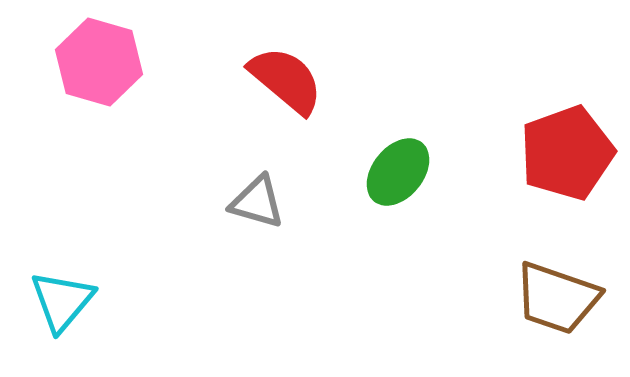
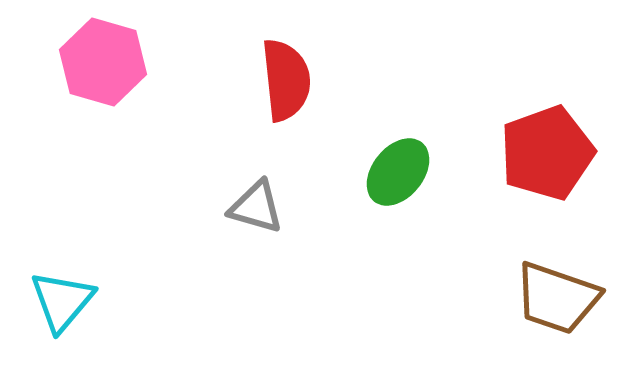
pink hexagon: moved 4 px right
red semicircle: rotated 44 degrees clockwise
red pentagon: moved 20 px left
gray triangle: moved 1 px left, 5 px down
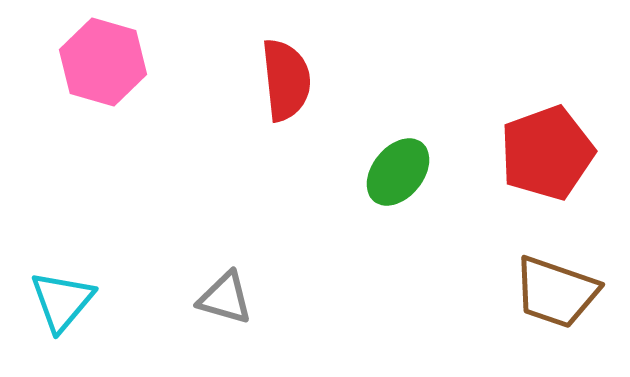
gray triangle: moved 31 px left, 91 px down
brown trapezoid: moved 1 px left, 6 px up
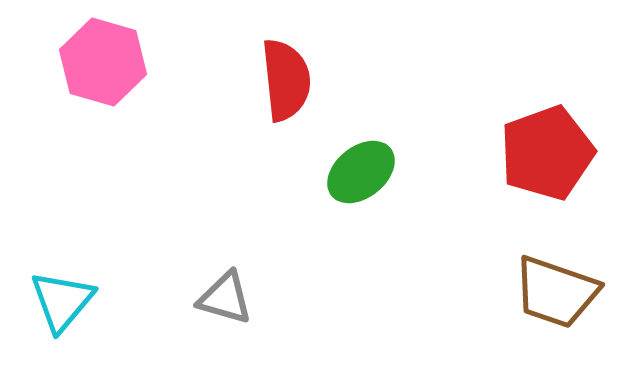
green ellipse: moved 37 px left; rotated 12 degrees clockwise
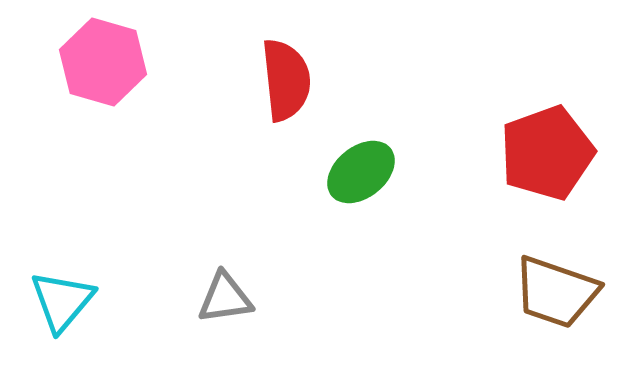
gray triangle: rotated 24 degrees counterclockwise
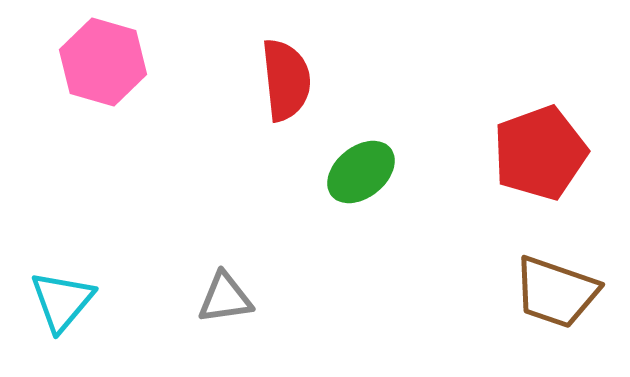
red pentagon: moved 7 px left
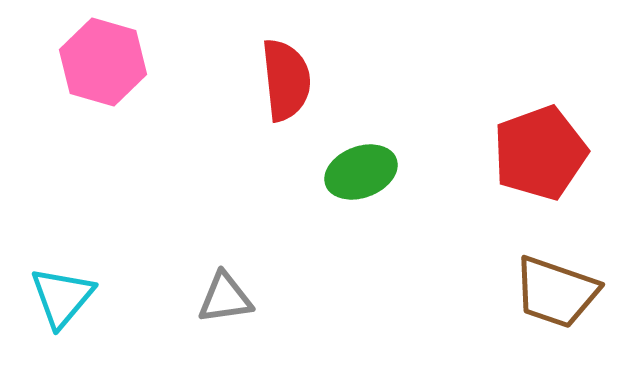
green ellipse: rotated 18 degrees clockwise
cyan triangle: moved 4 px up
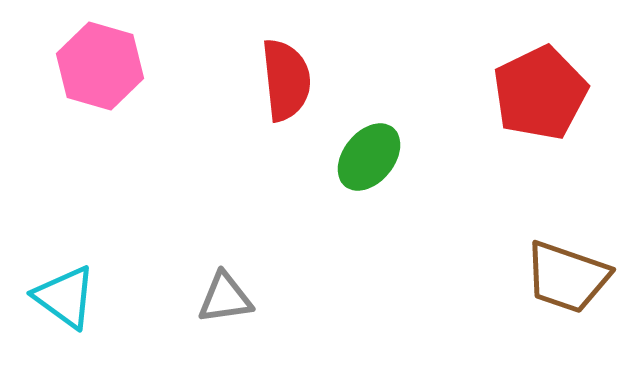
pink hexagon: moved 3 px left, 4 px down
red pentagon: moved 60 px up; rotated 6 degrees counterclockwise
green ellipse: moved 8 px right, 15 px up; rotated 30 degrees counterclockwise
brown trapezoid: moved 11 px right, 15 px up
cyan triangle: moved 3 px right; rotated 34 degrees counterclockwise
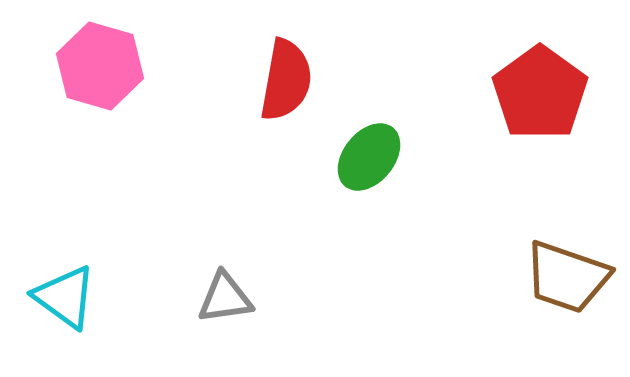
red semicircle: rotated 16 degrees clockwise
red pentagon: rotated 10 degrees counterclockwise
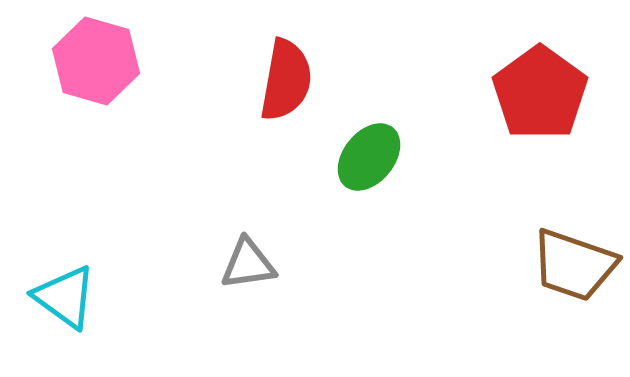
pink hexagon: moved 4 px left, 5 px up
brown trapezoid: moved 7 px right, 12 px up
gray triangle: moved 23 px right, 34 px up
